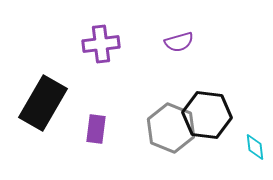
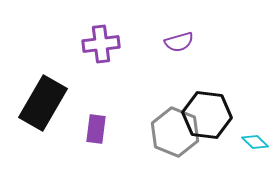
gray hexagon: moved 4 px right, 4 px down
cyan diamond: moved 5 px up; rotated 40 degrees counterclockwise
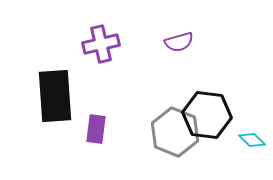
purple cross: rotated 6 degrees counterclockwise
black rectangle: moved 12 px right, 7 px up; rotated 34 degrees counterclockwise
cyan diamond: moved 3 px left, 2 px up
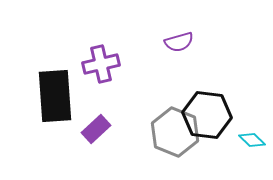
purple cross: moved 20 px down
purple rectangle: rotated 40 degrees clockwise
